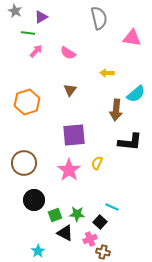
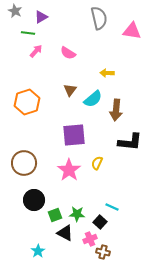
pink triangle: moved 7 px up
cyan semicircle: moved 43 px left, 5 px down
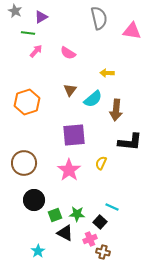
yellow semicircle: moved 4 px right
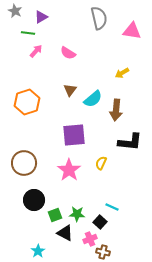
yellow arrow: moved 15 px right; rotated 32 degrees counterclockwise
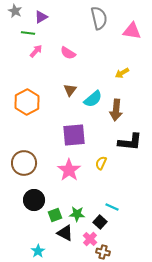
orange hexagon: rotated 10 degrees counterclockwise
pink cross: rotated 24 degrees counterclockwise
